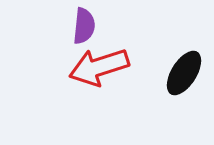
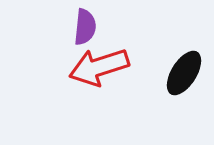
purple semicircle: moved 1 px right, 1 px down
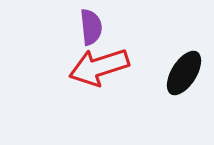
purple semicircle: moved 6 px right; rotated 12 degrees counterclockwise
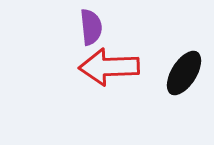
red arrow: moved 10 px right; rotated 16 degrees clockwise
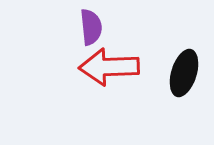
black ellipse: rotated 15 degrees counterclockwise
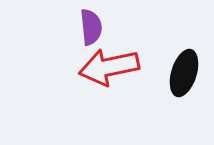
red arrow: rotated 10 degrees counterclockwise
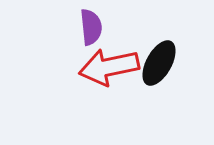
black ellipse: moved 25 px left, 10 px up; rotated 12 degrees clockwise
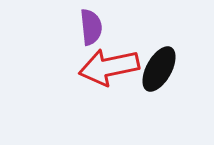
black ellipse: moved 6 px down
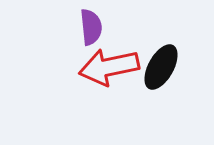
black ellipse: moved 2 px right, 2 px up
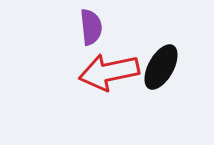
red arrow: moved 5 px down
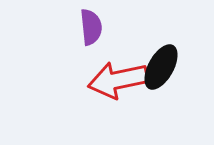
red arrow: moved 9 px right, 8 px down
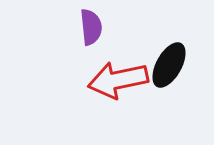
black ellipse: moved 8 px right, 2 px up
